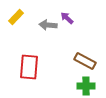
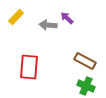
green cross: rotated 24 degrees clockwise
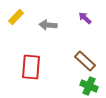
purple arrow: moved 18 px right
brown rectangle: rotated 15 degrees clockwise
red rectangle: moved 2 px right
green cross: moved 3 px right
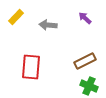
brown rectangle: rotated 70 degrees counterclockwise
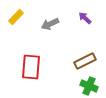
gray arrow: moved 2 px right, 1 px up; rotated 30 degrees counterclockwise
